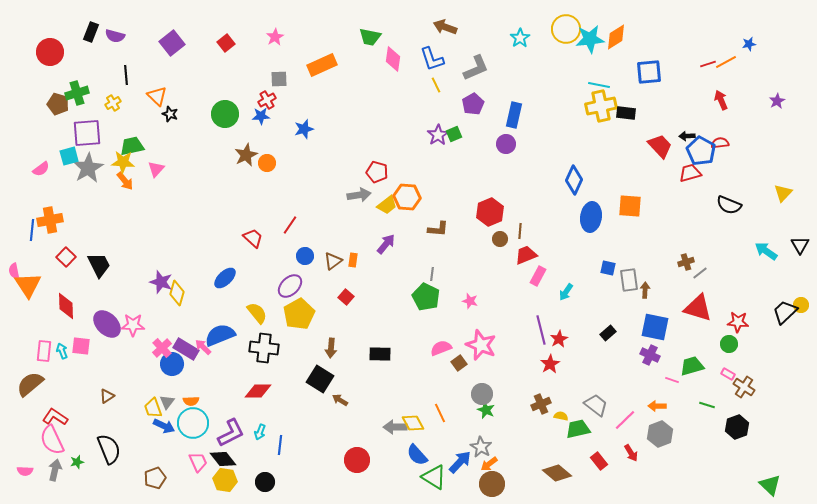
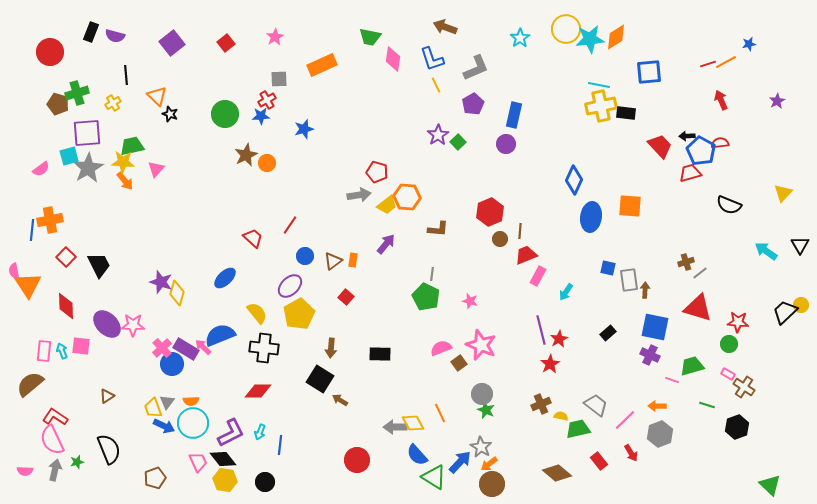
green square at (454, 134): moved 4 px right, 8 px down; rotated 21 degrees counterclockwise
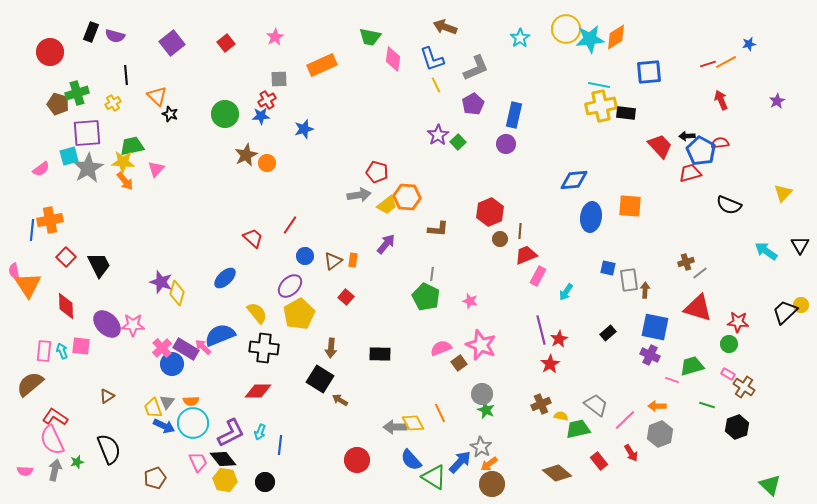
blue diamond at (574, 180): rotated 60 degrees clockwise
blue semicircle at (417, 455): moved 6 px left, 5 px down
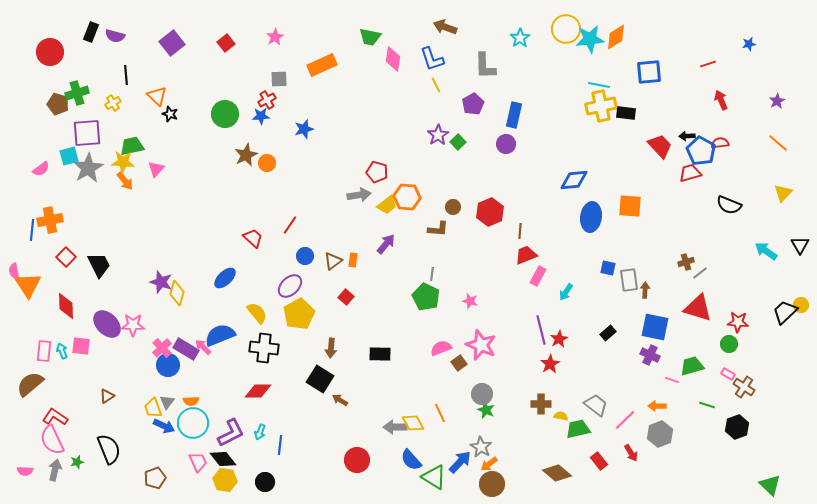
orange line at (726, 62): moved 52 px right, 81 px down; rotated 70 degrees clockwise
gray L-shape at (476, 68): moved 9 px right, 2 px up; rotated 112 degrees clockwise
brown circle at (500, 239): moved 47 px left, 32 px up
blue circle at (172, 364): moved 4 px left, 1 px down
brown cross at (541, 404): rotated 24 degrees clockwise
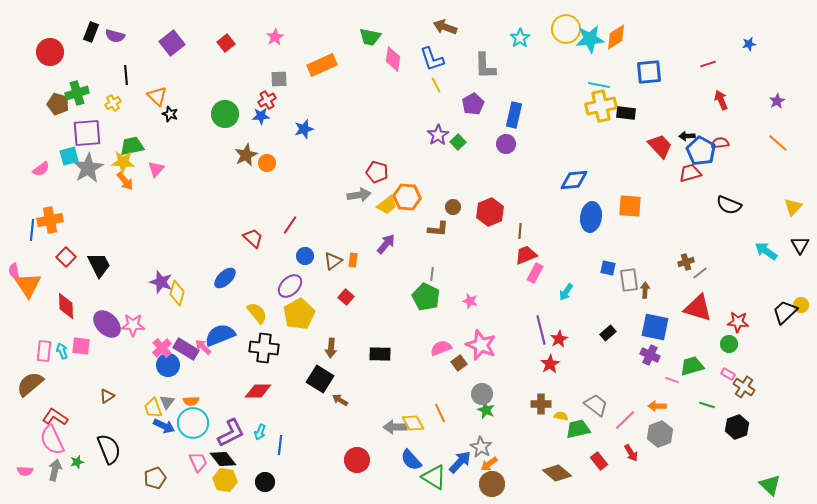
yellow triangle at (783, 193): moved 10 px right, 14 px down
pink rectangle at (538, 276): moved 3 px left, 3 px up
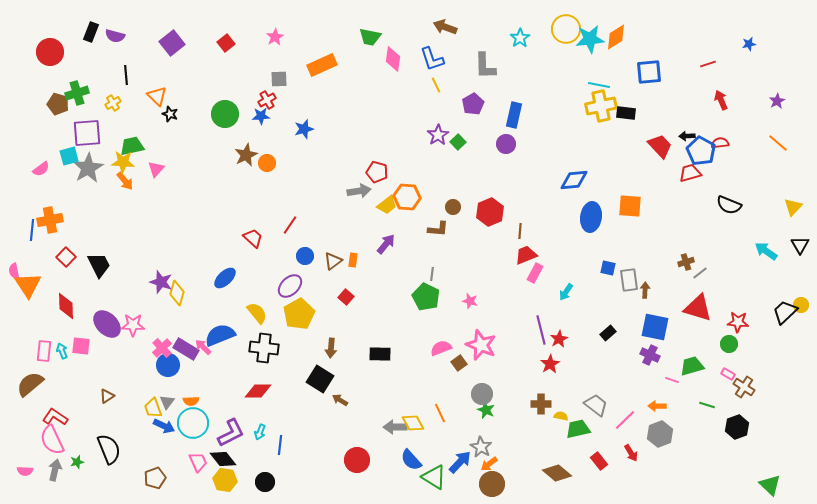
gray arrow at (359, 195): moved 4 px up
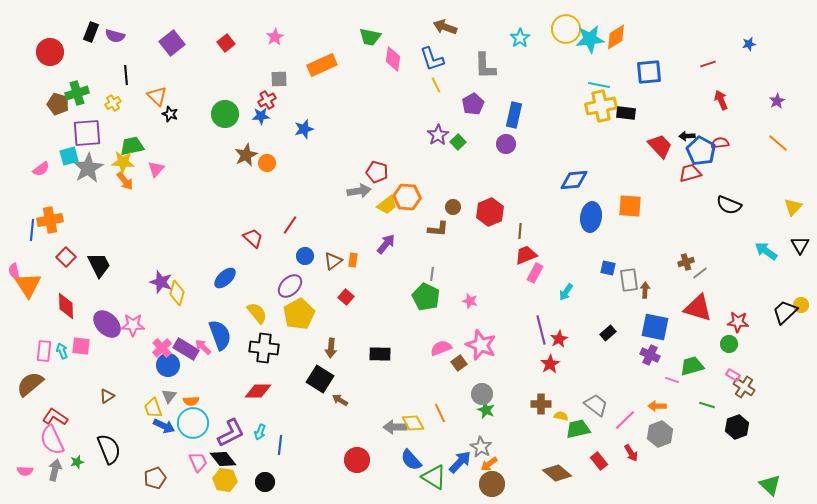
blue semicircle at (220, 335): rotated 92 degrees clockwise
pink rectangle at (728, 374): moved 5 px right, 1 px down
gray triangle at (167, 402): moved 2 px right, 6 px up
